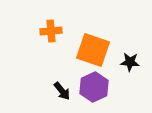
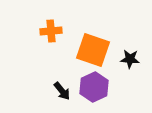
black star: moved 3 px up
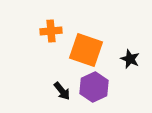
orange square: moved 7 px left
black star: rotated 18 degrees clockwise
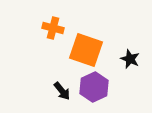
orange cross: moved 2 px right, 3 px up; rotated 20 degrees clockwise
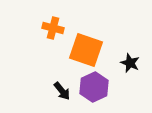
black star: moved 4 px down
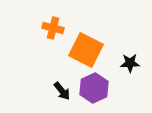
orange square: rotated 8 degrees clockwise
black star: rotated 24 degrees counterclockwise
purple hexagon: moved 1 px down
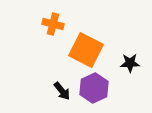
orange cross: moved 4 px up
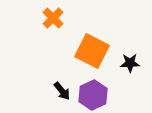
orange cross: moved 6 px up; rotated 30 degrees clockwise
orange square: moved 6 px right, 1 px down
purple hexagon: moved 1 px left, 7 px down
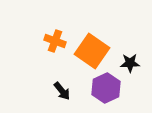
orange cross: moved 2 px right, 23 px down; rotated 25 degrees counterclockwise
orange square: rotated 8 degrees clockwise
purple hexagon: moved 13 px right, 7 px up
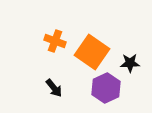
orange square: moved 1 px down
black arrow: moved 8 px left, 3 px up
